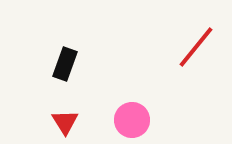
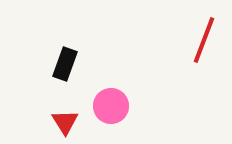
red line: moved 8 px right, 7 px up; rotated 18 degrees counterclockwise
pink circle: moved 21 px left, 14 px up
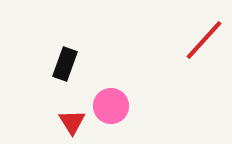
red line: rotated 21 degrees clockwise
red triangle: moved 7 px right
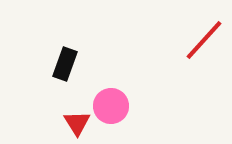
red triangle: moved 5 px right, 1 px down
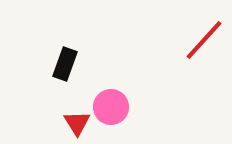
pink circle: moved 1 px down
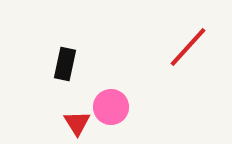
red line: moved 16 px left, 7 px down
black rectangle: rotated 8 degrees counterclockwise
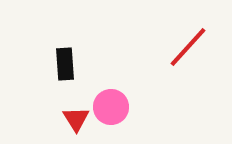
black rectangle: rotated 16 degrees counterclockwise
red triangle: moved 1 px left, 4 px up
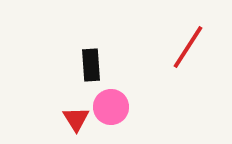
red line: rotated 9 degrees counterclockwise
black rectangle: moved 26 px right, 1 px down
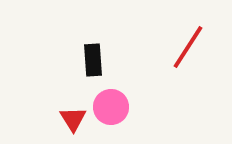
black rectangle: moved 2 px right, 5 px up
red triangle: moved 3 px left
